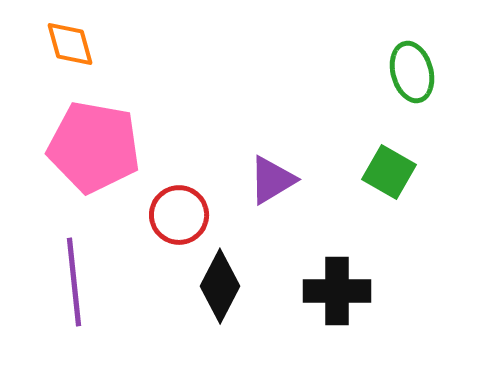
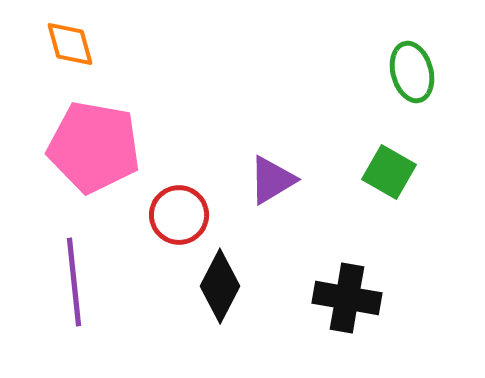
black cross: moved 10 px right, 7 px down; rotated 10 degrees clockwise
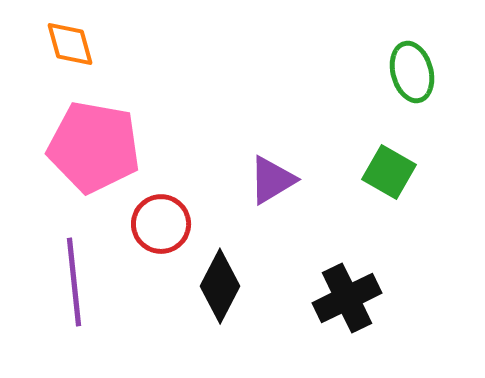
red circle: moved 18 px left, 9 px down
black cross: rotated 36 degrees counterclockwise
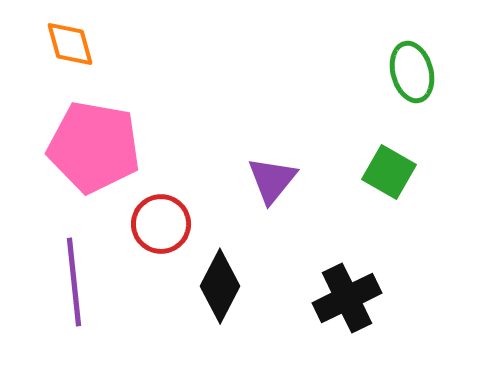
purple triangle: rotated 20 degrees counterclockwise
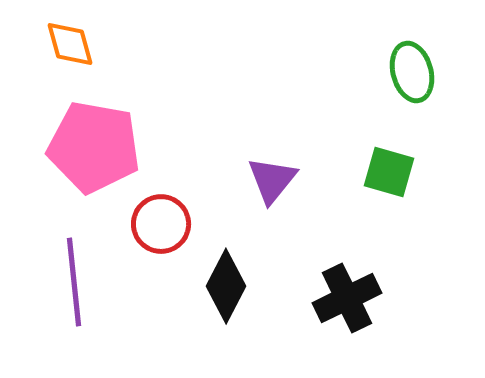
green square: rotated 14 degrees counterclockwise
black diamond: moved 6 px right
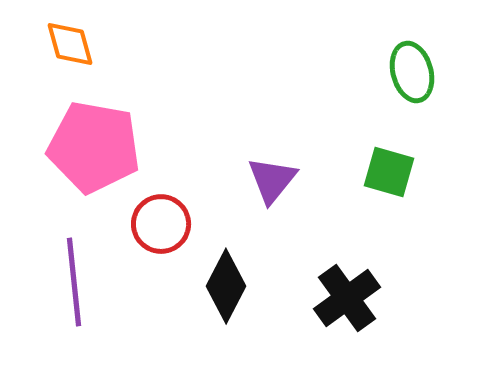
black cross: rotated 10 degrees counterclockwise
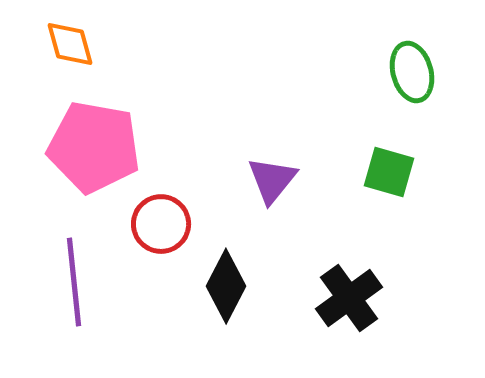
black cross: moved 2 px right
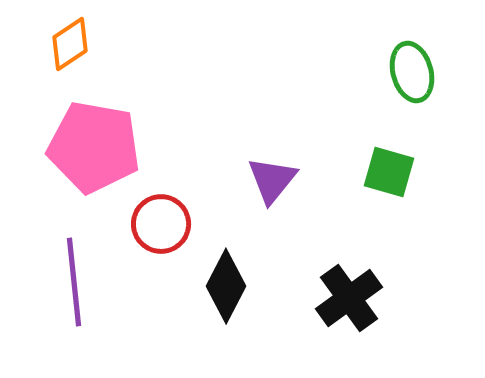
orange diamond: rotated 72 degrees clockwise
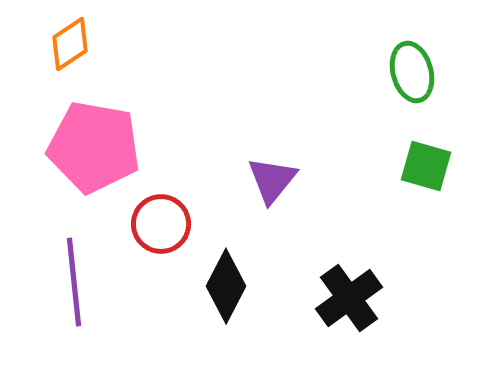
green square: moved 37 px right, 6 px up
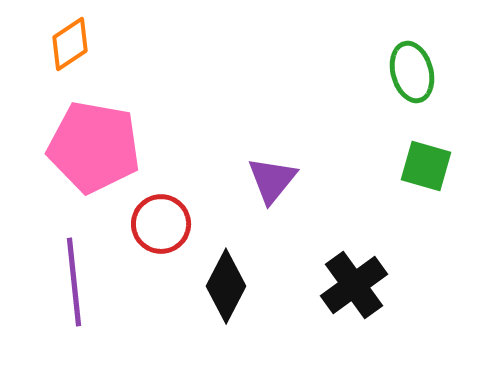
black cross: moved 5 px right, 13 px up
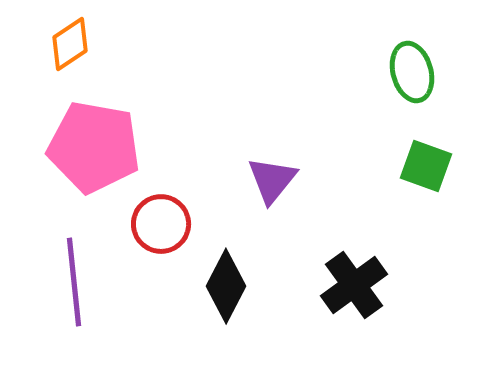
green square: rotated 4 degrees clockwise
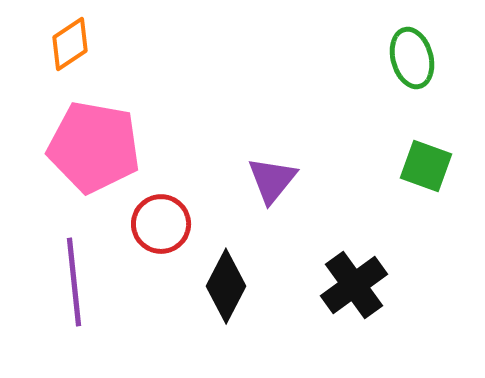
green ellipse: moved 14 px up
